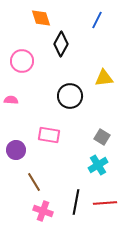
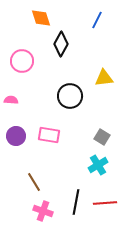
purple circle: moved 14 px up
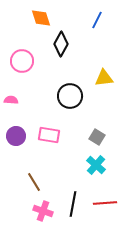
gray square: moved 5 px left
cyan cross: moved 2 px left; rotated 18 degrees counterclockwise
black line: moved 3 px left, 2 px down
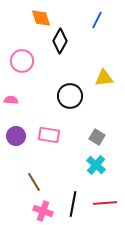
black diamond: moved 1 px left, 3 px up
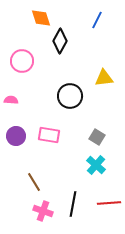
red line: moved 4 px right
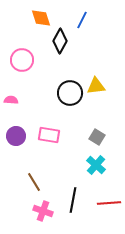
blue line: moved 15 px left
pink circle: moved 1 px up
yellow triangle: moved 8 px left, 8 px down
black circle: moved 3 px up
black line: moved 4 px up
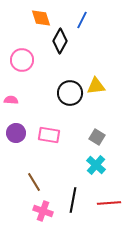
purple circle: moved 3 px up
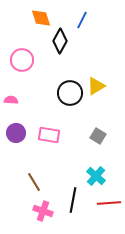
yellow triangle: rotated 24 degrees counterclockwise
gray square: moved 1 px right, 1 px up
cyan cross: moved 11 px down
